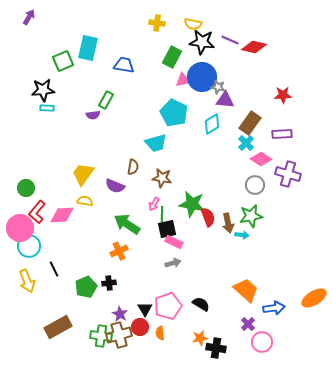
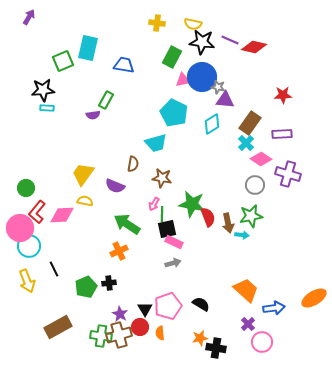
brown semicircle at (133, 167): moved 3 px up
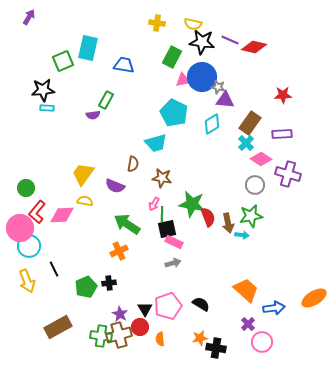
orange semicircle at (160, 333): moved 6 px down
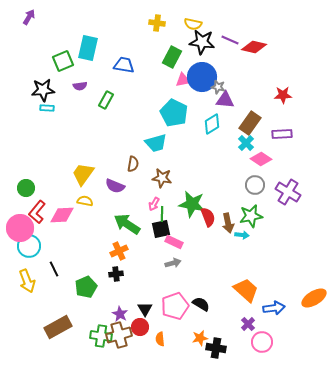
purple semicircle at (93, 115): moved 13 px left, 29 px up
purple cross at (288, 174): moved 18 px down; rotated 15 degrees clockwise
black square at (167, 229): moved 6 px left
black cross at (109, 283): moved 7 px right, 9 px up
pink pentagon at (168, 306): moved 7 px right
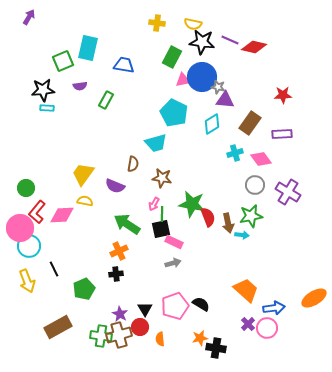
cyan cross at (246, 143): moved 11 px left, 10 px down; rotated 28 degrees clockwise
pink diamond at (261, 159): rotated 20 degrees clockwise
green pentagon at (86, 287): moved 2 px left, 2 px down
pink circle at (262, 342): moved 5 px right, 14 px up
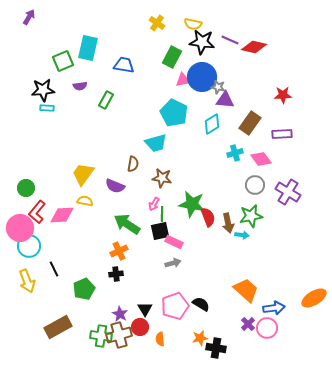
yellow cross at (157, 23): rotated 28 degrees clockwise
black square at (161, 229): moved 1 px left, 2 px down
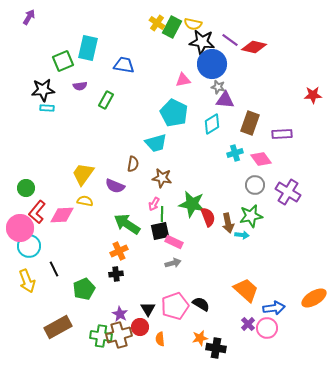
purple line at (230, 40): rotated 12 degrees clockwise
green rectangle at (172, 57): moved 30 px up
blue circle at (202, 77): moved 10 px right, 13 px up
red star at (283, 95): moved 30 px right
brown rectangle at (250, 123): rotated 15 degrees counterclockwise
black triangle at (145, 309): moved 3 px right
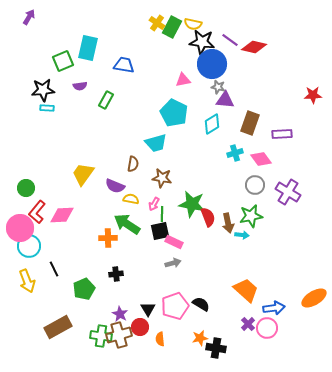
yellow semicircle at (85, 201): moved 46 px right, 2 px up
orange cross at (119, 251): moved 11 px left, 13 px up; rotated 24 degrees clockwise
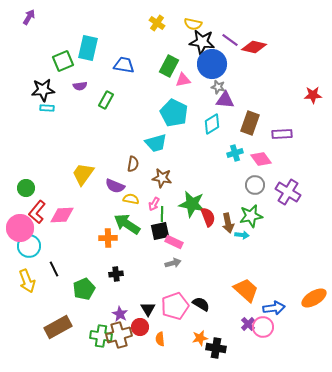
green rectangle at (172, 27): moved 3 px left, 39 px down
pink circle at (267, 328): moved 4 px left, 1 px up
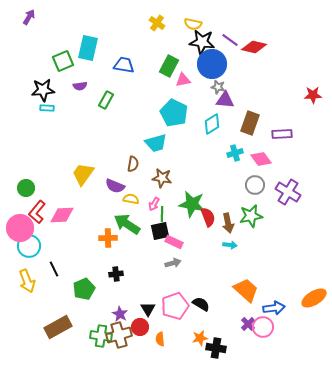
cyan arrow at (242, 235): moved 12 px left, 10 px down
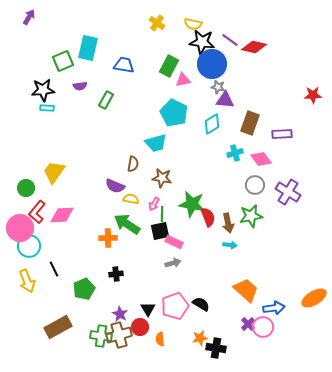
yellow trapezoid at (83, 174): moved 29 px left, 2 px up
